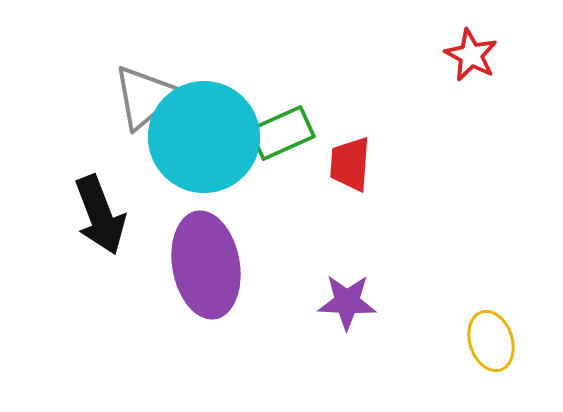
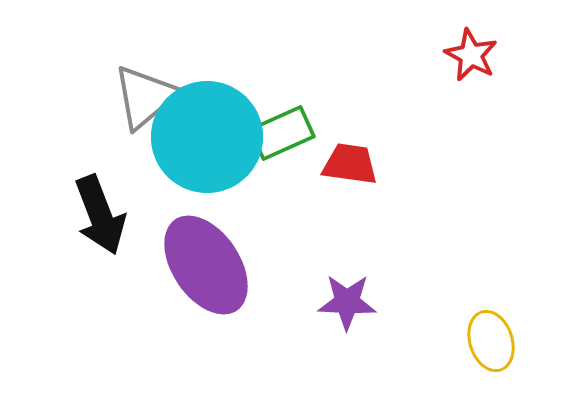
cyan circle: moved 3 px right
red trapezoid: rotated 94 degrees clockwise
purple ellipse: rotated 24 degrees counterclockwise
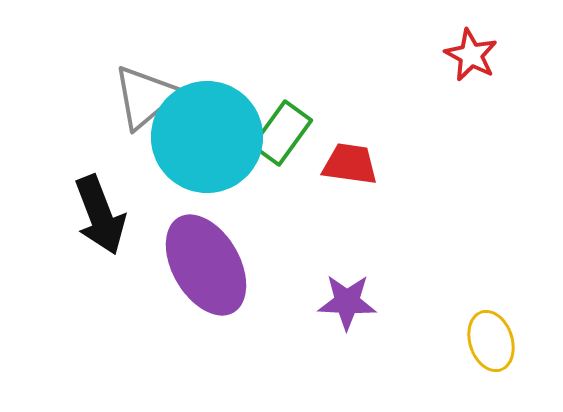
green rectangle: rotated 30 degrees counterclockwise
purple ellipse: rotated 4 degrees clockwise
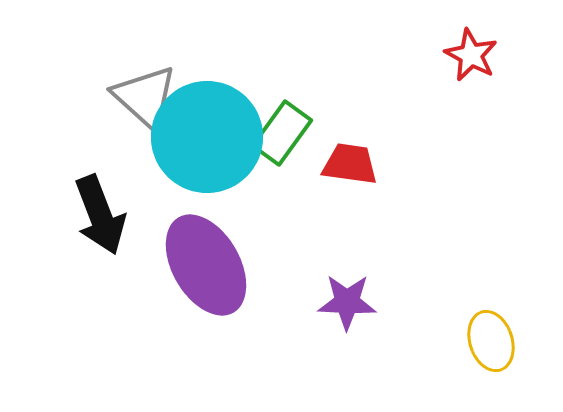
gray triangle: rotated 38 degrees counterclockwise
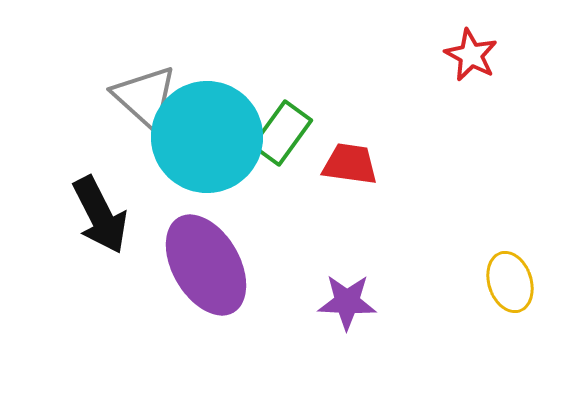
black arrow: rotated 6 degrees counterclockwise
yellow ellipse: moved 19 px right, 59 px up
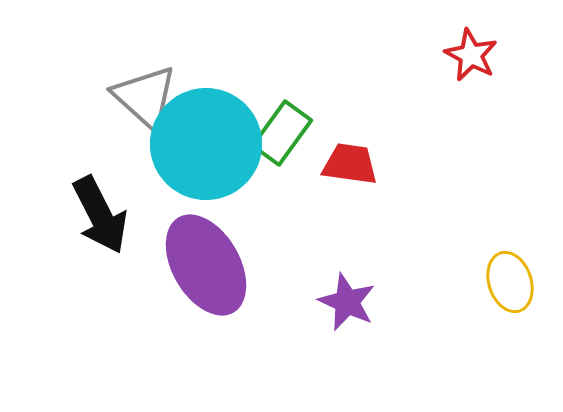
cyan circle: moved 1 px left, 7 px down
purple star: rotated 22 degrees clockwise
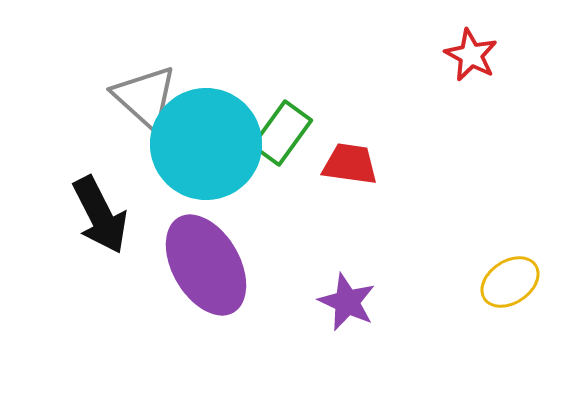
yellow ellipse: rotated 74 degrees clockwise
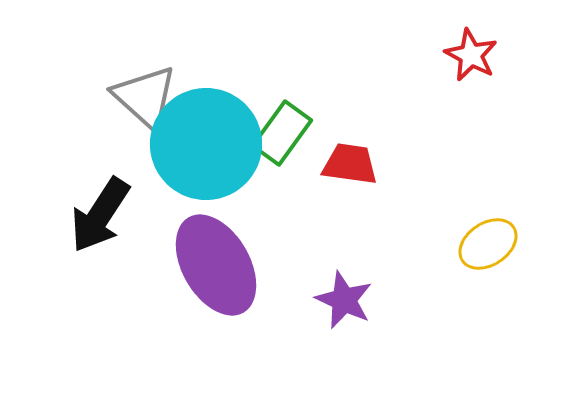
black arrow: rotated 60 degrees clockwise
purple ellipse: moved 10 px right
yellow ellipse: moved 22 px left, 38 px up
purple star: moved 3 px left, 2 px up
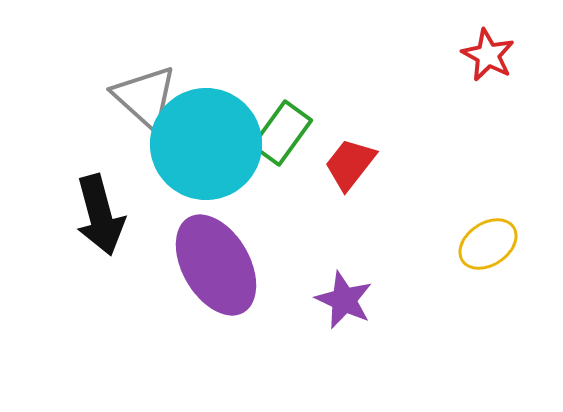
red star: moved 17 px right
red trapezoid: rotated 60 degrees counterclockwise
black arrow: rotated 48 degrees counterclockwise
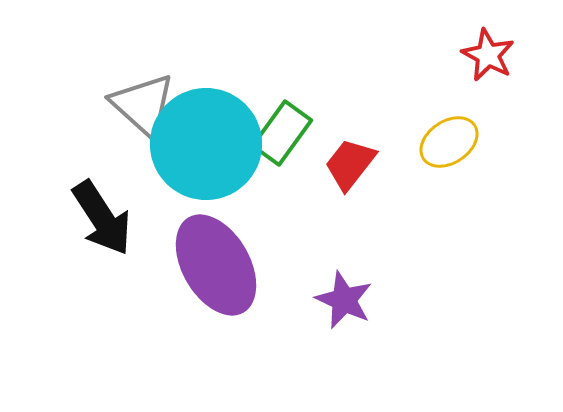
gray triangle: moved 2 px left, 8 px down
black arrow: moved 2 px right, 3 px down; rotated 18 degrees counterclockwise
yellow ellipse: moved 39 px left, 102 px up
